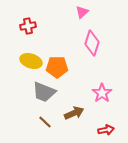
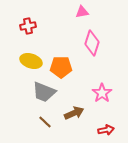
pink triangle: rotated 32 degrees clockwise
orange pentagon: moved 4 px right
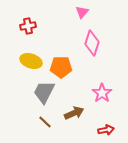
pink triangle: rotated 40 degrees counterclockwise
gray trapezoid: rotated 95 degrees clockwise
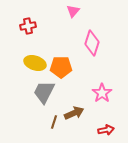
pink triangle: moved 9 px left, 1 px up
yellow ellipse: moved 4 px right, 2 px down
brown line: moved 9 px right; rotated 64 degrees clockwise
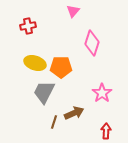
red arrow: moved 1 px down; rotated 77 degrees counterclockwise
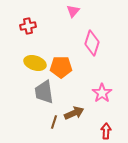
gray trapezoid: rotated 35 degrees counterclockwise
